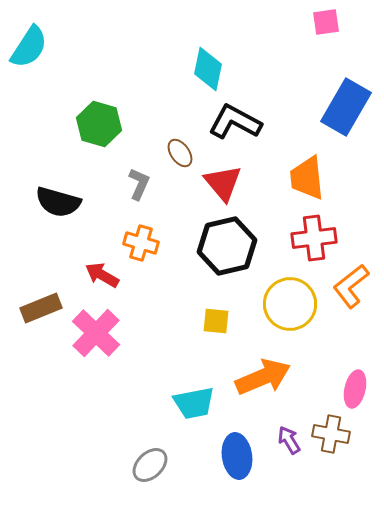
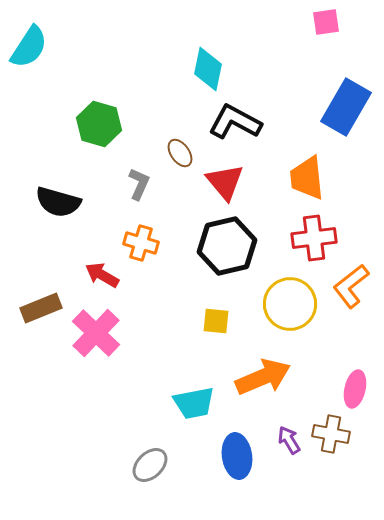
red triangle: moved 2 px right, 1 px up
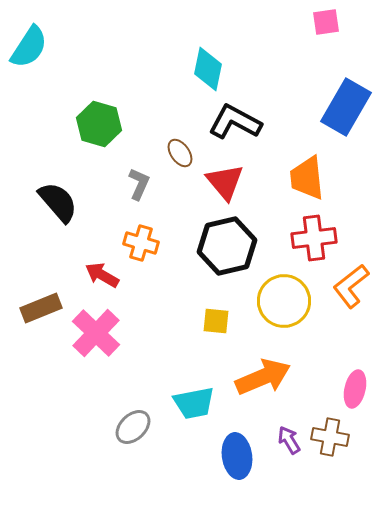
black semicircle: rotated 147 degrees counterclockwise
yellow circle: moved 6 px left, 3 px up
brown cross: moved 1 px left, 3 px down
gray ellipse: moved 17 px left, 38 px up
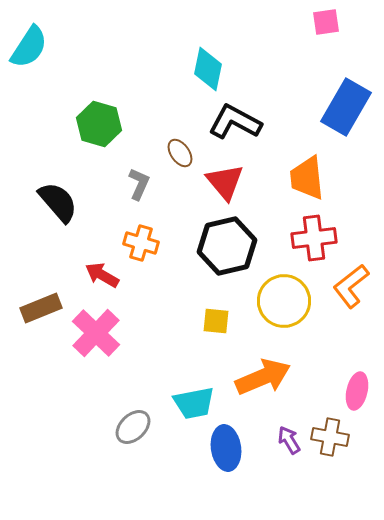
pink ellipse: moved 2 px right, 2 px down
blue ellipse: moved 11 px left, 8 px up
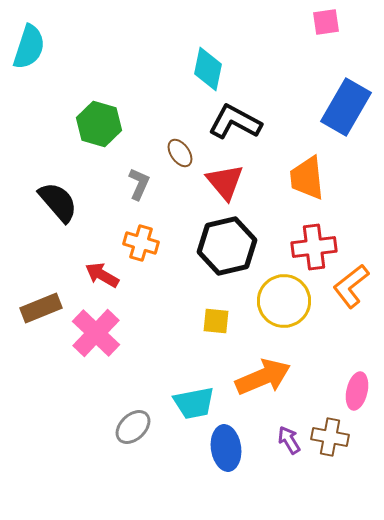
cyan semicircle: rotated 15 degrees counterclockwise
red cross: moved 9 px down
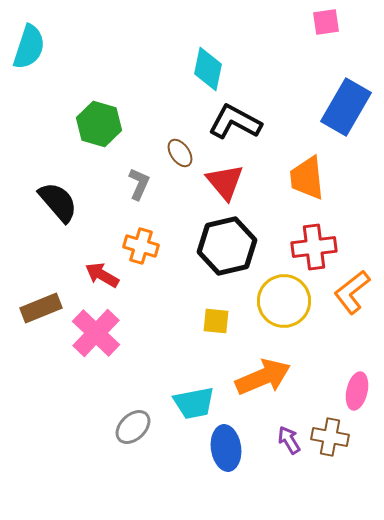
orange cross: moved 3 px down
orange L-shape: moved 1 px right, 6 px down
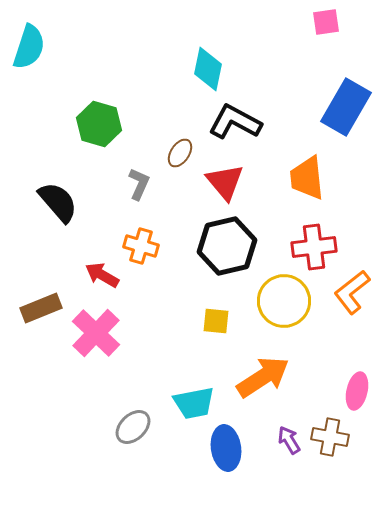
brown ellipse: rotated 68 degrees clockwise
orange arrow: rotated 10 degrees counterclockwise
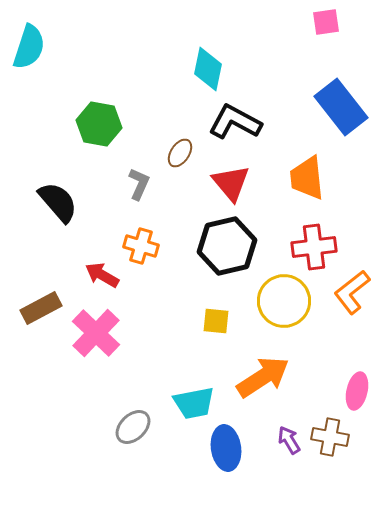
blue rectangle: moved 5 px left; rotated 68 degrees counterclockwise
green hexagon: rotated 6 degrees counterclockwise
red triangle: moved 6 px right, 1 px down
brown rectangle: rotated 6 degrees counterclockwise
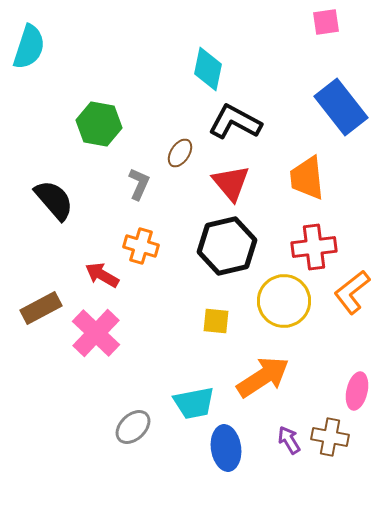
black semicircle: moved 4 px left, 2 px up
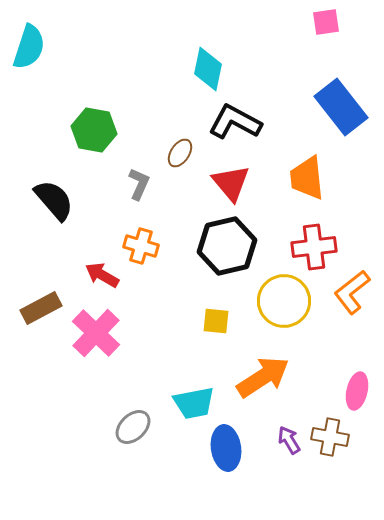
green hexagon: moved 5 px left, 6 px down
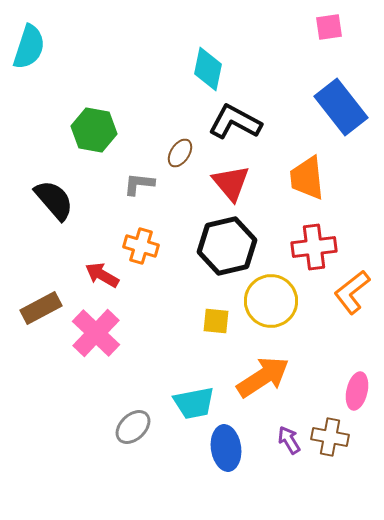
pink square: moved 3 px right, 5 px down
gray L-shape: rotated 108 degrees counterclockwise
yellow circle: moved 13 px left
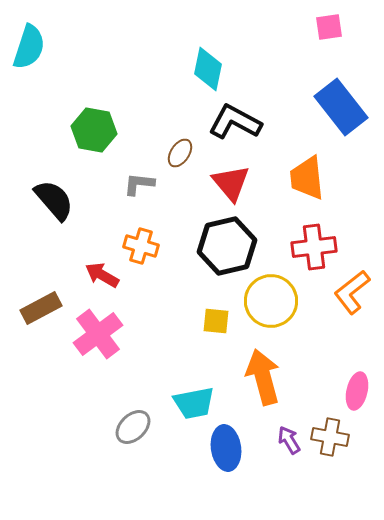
pink cross: moved 2 px right, 1 px down; rotated 9 degrees clockwise
orange arrow: rotated 72 degrees counterclockwise
